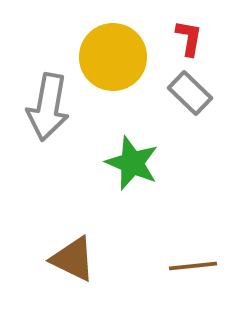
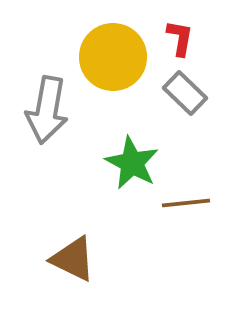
red L-shape: moved 9 px left
gray rectangle: moved 5 px left
gray arrow: moved 1 px left, 3 px down
green star: rotated 6 degrees clockwise
brown line: moved 7 px left, 63 px up
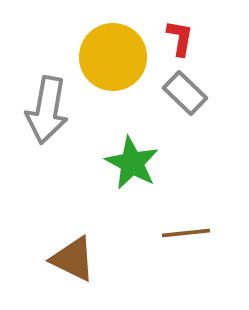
brown line: moved 30 px down
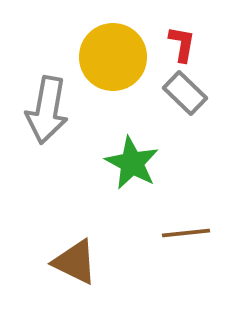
red L-shape: moved 2 px right, 6 px down
brown triangle: moved 2 px right, 3 px down
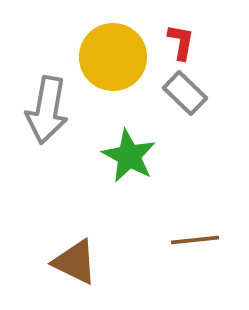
red L-shape: moved 1 px left, 2 px up
green star: moved 3 px left, 7 px up
brown line: moved 9 px right, 7 px down
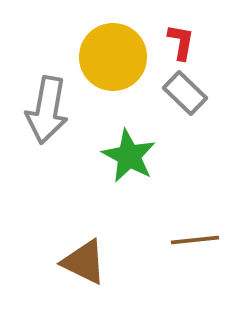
brown triangle: moved 9 px right
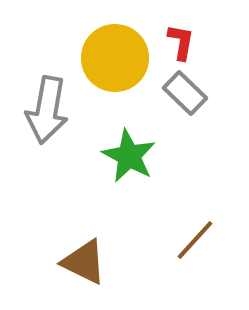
yellow circle: moved 2 px right, 1 px down
brown line: rotated 42 degrees counterclockwise
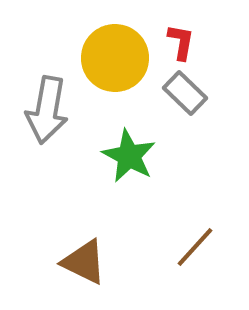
brown line: moved 7 px down
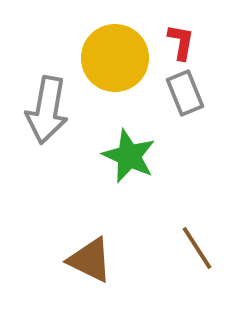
gray rectangle: rotated 24 degrees clockwise
green star: rotated 4 degrees counterclockwise
brown line: moved 2 px right, 1 px down; rotated 75 degrees counterclockwise
brown triangle: moved 6 px right, 2 px up
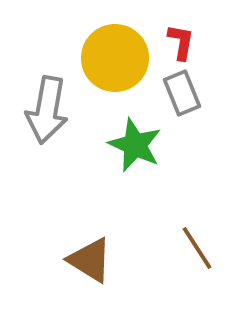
gray rectangle: moved 3 px left
green star: moved 6 px right, 11 px up
brown triangle: rotated 6 degrees clockwise
